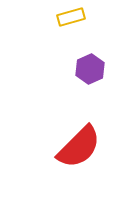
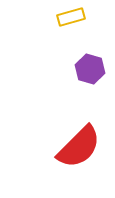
purple hexagon: rotated 20 degrees counterclockwise
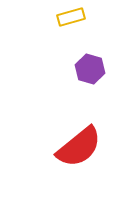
red semicircle: rotated 6 degrees clockwise
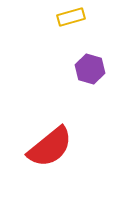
red semicircle: moved 29 px left
